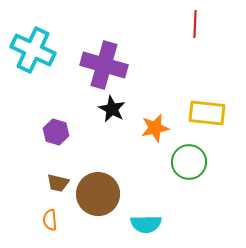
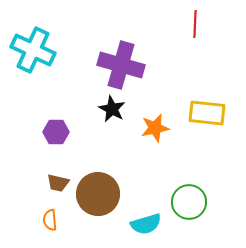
purple cross: moved 17 px right
purple hexagon: rotated 15 degrees counterclockwise
green circle: moved 40 px down
cyan semicircle: rotated 16 degrees counterclockwise
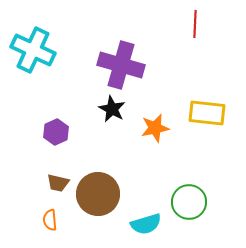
purple hexagon: rotated 25 degrees counterclockwise
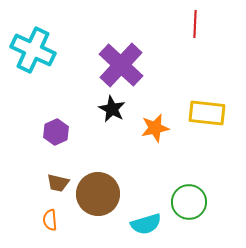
purple cross: rotated 27 degrees clockwise
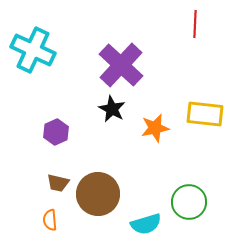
yellow rectangle: moved 2 px left, 1 px down
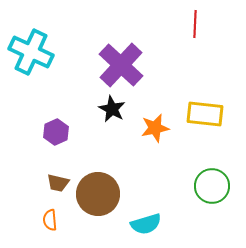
cyan cross: moved 2 px left, 2 px down
green circle: moved 23 px right, 16 px up
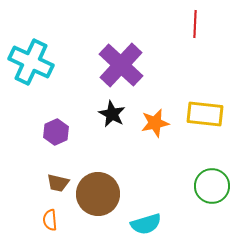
cyan cross: moved 10 px down
black star: moved 5 px down
orange star: moved 5 px up
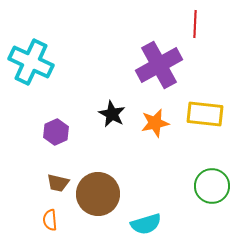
purple cross: moved 38 px right; rotated 18 degrees clockwise
